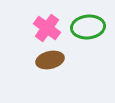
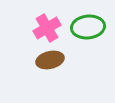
pink cross: rotated 24 degrees clockwise
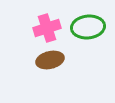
pink cross: rotated 12 degrees clockwise
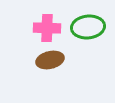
pink cross: rotated 20 degrees clockwise
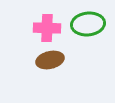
green ellipse: moved 3 px up
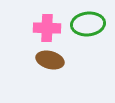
brown ellipse: rotated 28 degrees clockwise
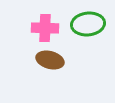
pink cross: moved 2 px left
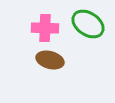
green ellipse: rotated 40 degrees clockwise
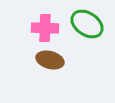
green ellipse: moved 1 px left
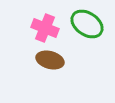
pink cross: rotated 20 degrees clockwise
